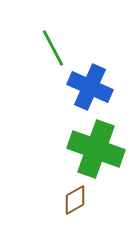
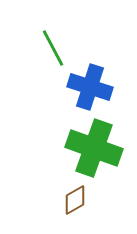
blue cross: rotated 6 degrees counterclockwise
green cross: moved 2 px left, 1 px up
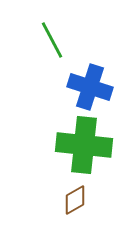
green line: moved 1 px left, 8 px up
green cross: moved 10 px left, 3 px up; rotated 14 degrees counterclockwise
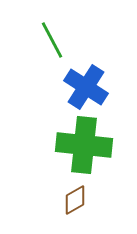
blue cross: moved 4 px left; rotated 15 degrees clockwise
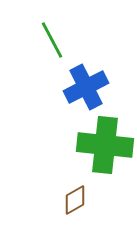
blue cross: rotated 30 degrees clockwise
green cross: moved 21 px right
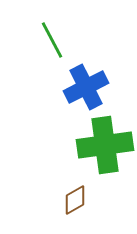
green cross: rotated 14 degrees counterclockwise
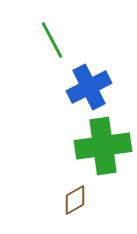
blue cross: moved 3 px right
green cross: moved 2 px left, 1 px down
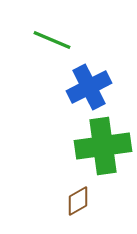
green line: rotated 39 degrees counterclockwise
brown diamond: moved 3 px right, 1 px down
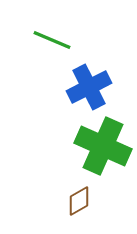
green cross: rotated 32 degrees clockwise
brown diamond: moved 1 px right
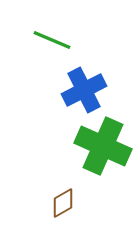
blue cross: moved 5 px left, 3 px down
brown diamond: moved 16 px left, 2 px down
